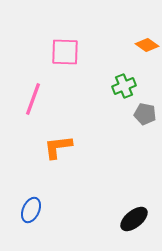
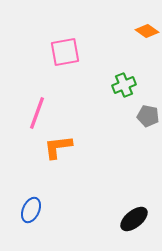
orange diamond: moved 14 px up
pink square: rotated 12 degrees counterclockwise
green cross: moved 1 px up
pink line: moved 4 px right, 14 px down
gray pentagon: moved 3 px right, 2 px down
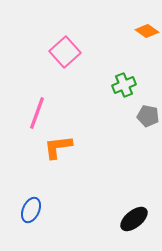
pink square: rotated 32 degrees counterclockwise
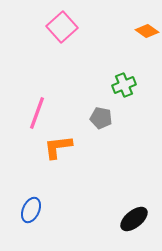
pink square: moved 3 px left, 25 px up
gray pentagon: moved 47 px left, 2 px down
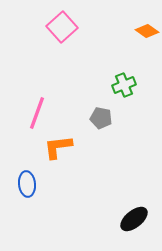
blue ellipse: moved 4 px left, 26 px up; rotated 30 degrees counterclockwise
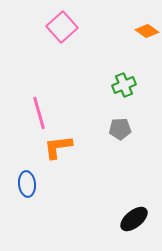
pink line: moved 2 px right; rotated 36 degrees counterclockwise
gray pentagon: moved 19 px right, 11 px down; rotated 15 degrees counterclockwise
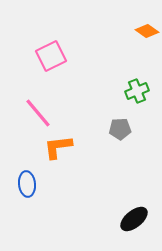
pink square: moved 11 px left, 29 px down; rotated 16 degrees clockwise
green cross: moved 13 px right, 6 px down
pink line: moved 1 px left; rotated 24 degrees counterclockwise
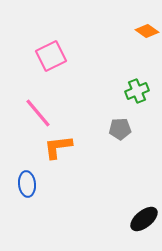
black ellipse: moved 10 px right
